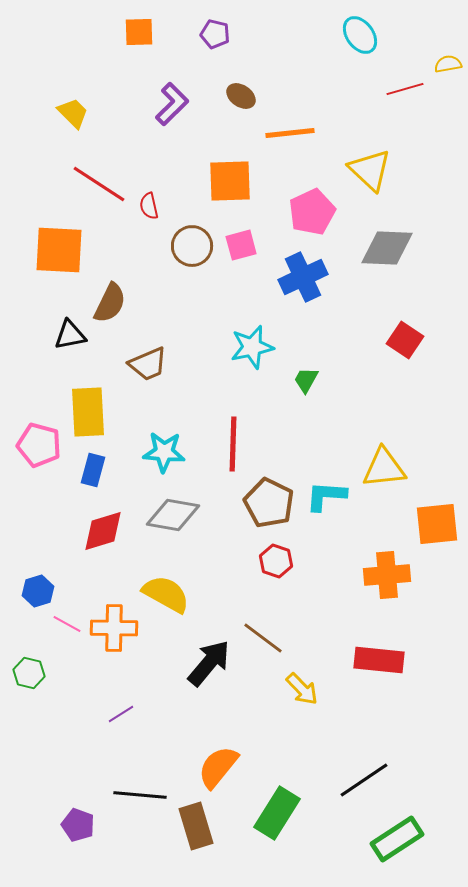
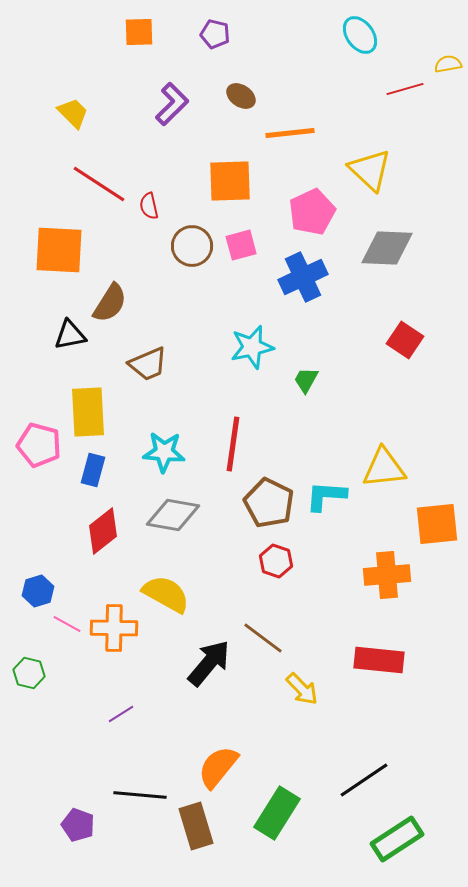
brown semicircle at (110, 303): rotated 6 degrees clockwise
red line at (233, 444): rotated 6 degrees clockwise
red diamond at (103, 531): rotated 21 degrees counterclockwise
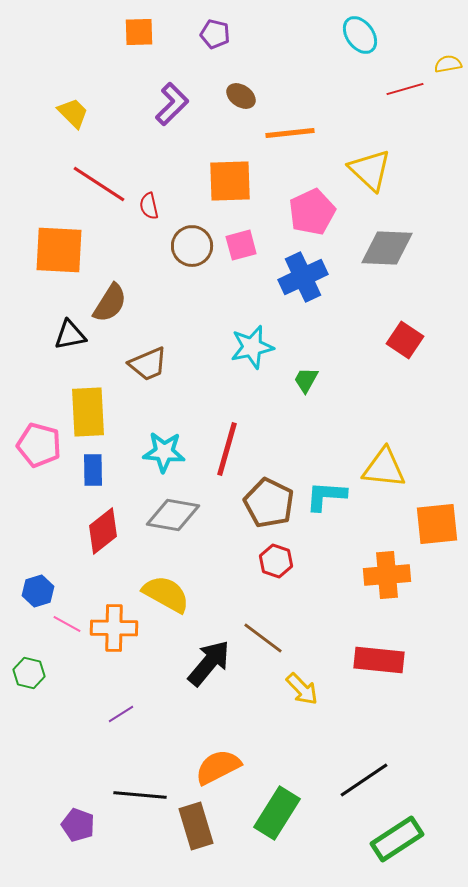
red line at (233, 444): moved 6 px left, 5 px down; rotated 8 degrees clockwise
yellow triangle at (384, 468): rotated 12 degrees clockwise
blue rectangle at (93, 470): rotated 16 degrees counterclockwise
orange semicircle at (218, 767): rotated 24 degrees clockwise
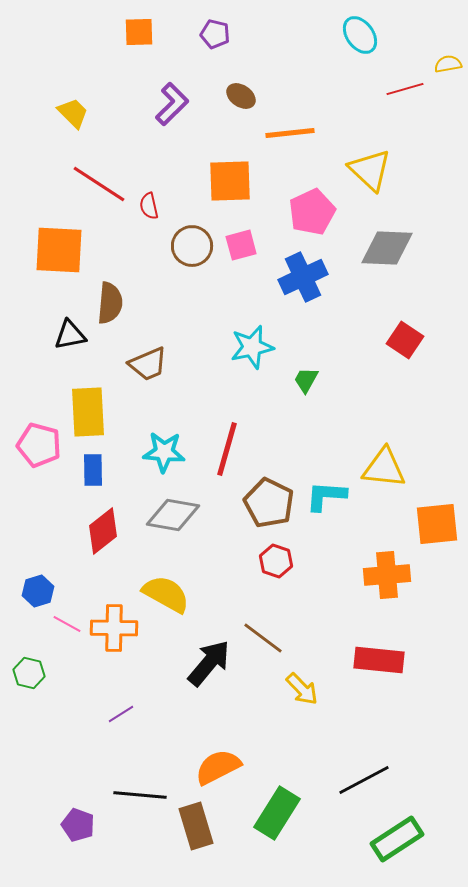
brown semicircle at (110, 303): rotated 27 degrees counterclockwise
black line at (364, 780): rotated 6 degrees clockwise
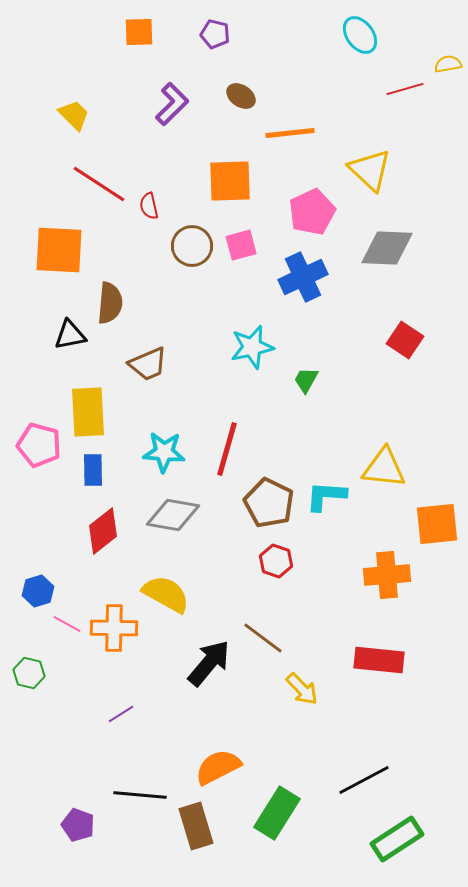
yellow trapezoid at (73, 113): moved 1 px right, 2 px down
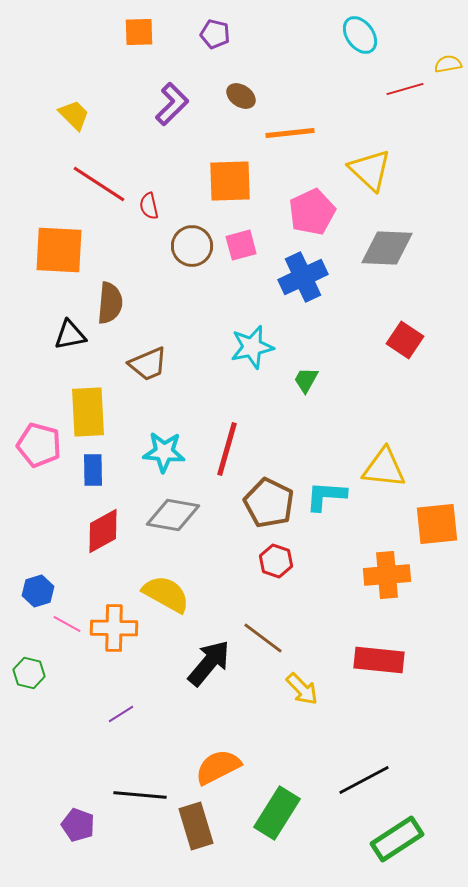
red diamond at (103, 531): rotated 9 degrees clockwise
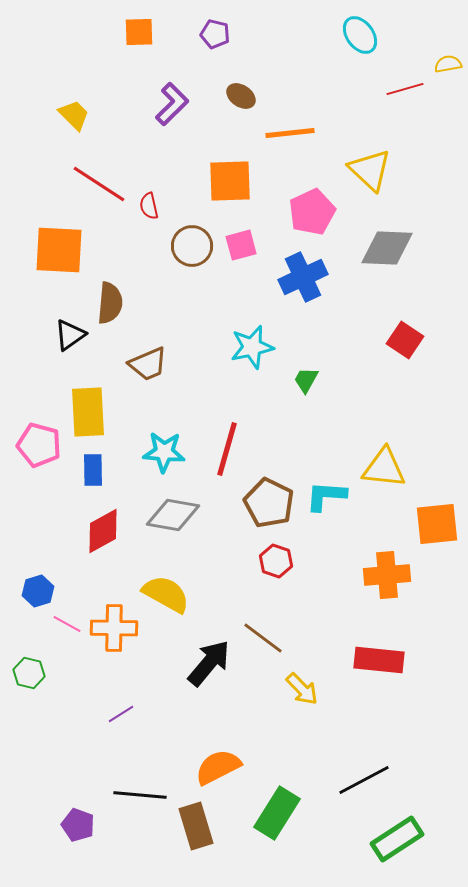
black triangle at (70, 335): rotated 24 degrees counterclockwise
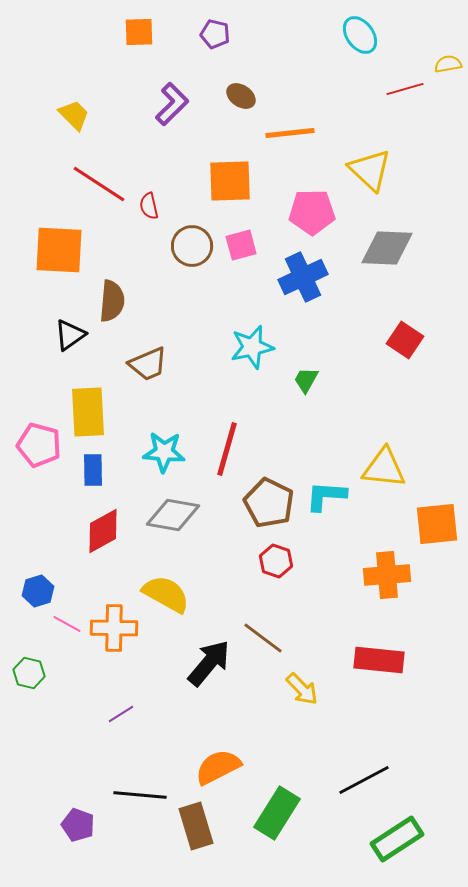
pink pentagon at (312, 212): rotated 24 degrees clockwise
brown semicircle at (110, 303): moved 2 px right, 2 px up
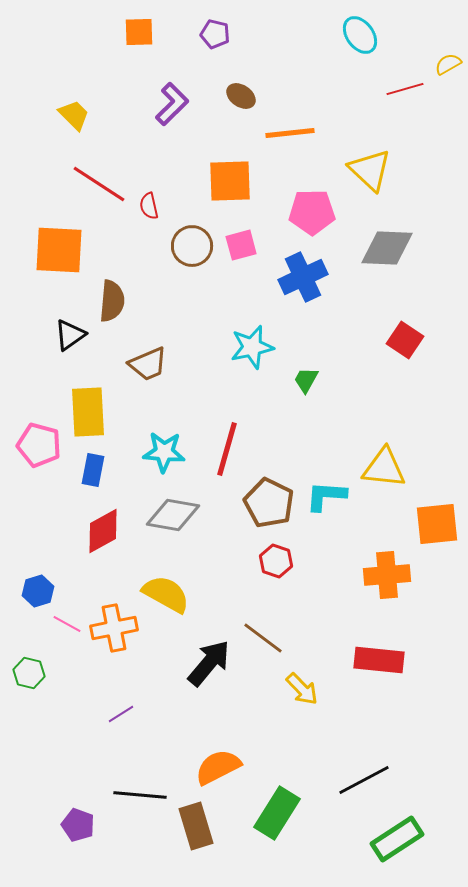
yellow semicircle at (448, 64): rotated 20 degrees counterclockwise
blue rectangle at (93, 470): rotated 12 degrees clockwise
orange cross at (114, 628): rotated 12 degrees counterclockwise
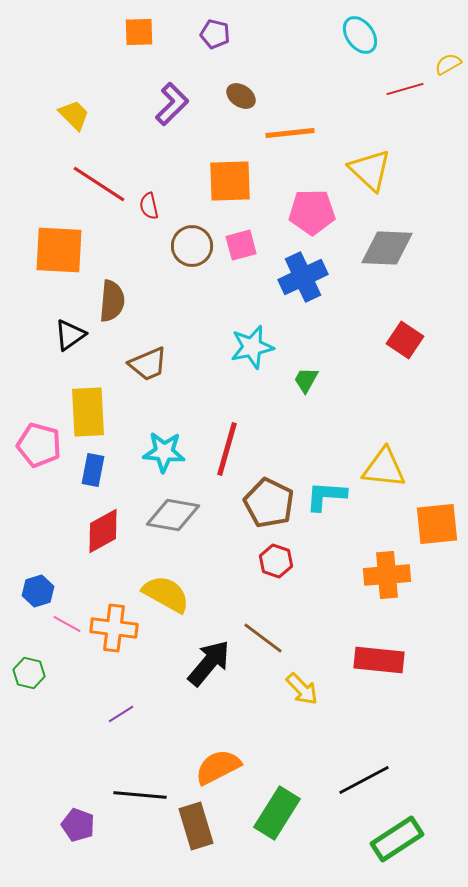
orange cross at (114, 628): rotated 18 degrees clockwise
